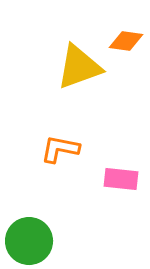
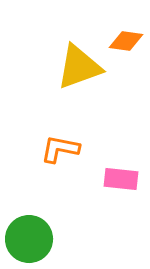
green circle: moved 2 px up
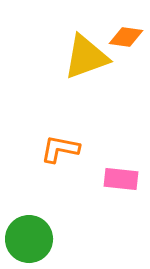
orange diamond: moved 4 px up
yellow triangle: moved 7 px right, 10 px up
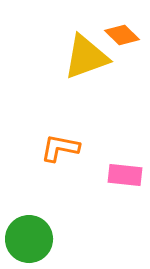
orange diamond: moved 4 px left, 2 px up; rotated 36 degrees clockwise
orange L-shape: moved 1 px up
pink rectangle: moved 4 px right, 4 px up
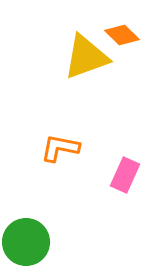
pink rectangle: rotated 72 degrees counterclockwise
green circle: moved 3 px left, 3 px down
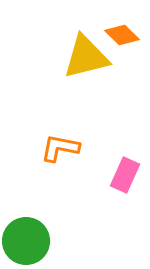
yellow triangle: rotated 6 degrees clockwise
green circle: moved 1 px up
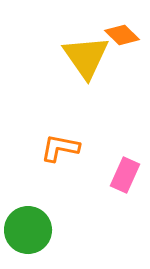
yellow triangle: rotated 51 degrees counterclockwise
green circle: moved 2 px right, 11 px up
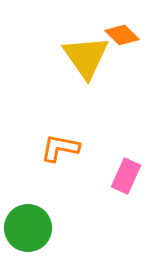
pink rectangle: moved 1 px right, 1 px down
green circle: moved 2 px up
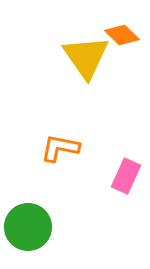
green circle: moved 1 px up
